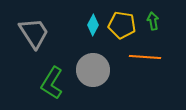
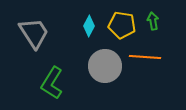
cyan diamond: moved 4 px left, 1 px down
gray circle: moved 12 px right, 4 px up
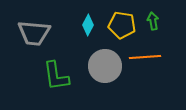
cyan diamond: moved 1 px left, 1 px up
gray trapezoid: rotated 128 degrees clockwise
orange line: rotated 8 degrees counterclockwise
green L-shape: moved 4 px right, 7 px up; rotated 40 degrees counterclockwise
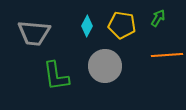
green arrow: moved 5 px right, 3 px up; rotated 42 degrees clockwise
cyan diamond: moved 1 px left, 1 px down
orange line: moved 22 px right, 2 px up
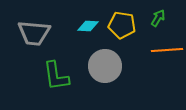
cyan diamond: moved 1 px right; rotated 65 degrees clockwise
orange line: moved 5 px up
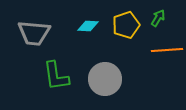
yellow pentagon: moved 4 px right; rotated 28 degrees counterclockwise
gray circle: moved 13 px down
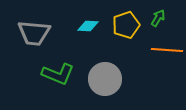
orange line: rotated 8 degrees clockwise
green L-shape: moved 2 px right, 2 px up; rotated 60 degrees counterclockwise
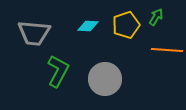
green arrow: moved 2 px left, 1 px up
green L-shape: moved 3 px up; rotated 84 degrees counterclockwise
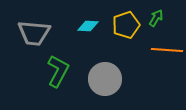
green arrow: moved 1 px down
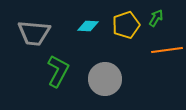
orange line: rotated 12 degrees counterclockwise
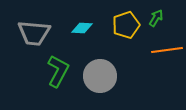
cyan diamond: moved 6 px left, 2 px down
gray circle: moved 5 px left, 3 px up
